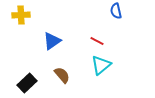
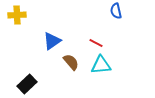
yellow cross: moved 4 px left
red line: moved 1 px left, 2 px down
cyan triangle: rotated 35 degrees clockwise
brown semicircle: moved 9 px right, 13 px up
black rectangle: moved 1 px down
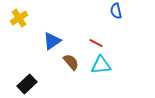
yellow cross: moved 2 px right, 3 px down; rotated 30 degrees counterclockwise
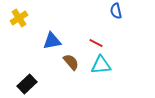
blue triangle: rotated 24 degrees clockwise
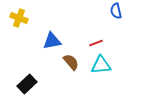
yellow cross: rotated 36 degrees counterclockwise
red line: rotated 48 degrees counterclockwise
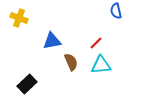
red line: rotated 24 degrees counterclockwise
brown semicircle: rotated 18 degrees clockwise
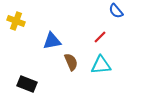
blue semicircle: rotated 28 degrees counterclockwise
yellow cross: moved 3 px left, 3 px down
red line: moved 4 px right, 6 px up
black rectangle: rotated 66 degrees clockwise
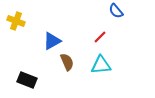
blue triangle: rotated 18 degrees counterclockwise
brown semicircle: moved 4 px left
black rectangle: moved 4 px up
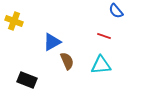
yellow cross: moved 2 px left
red line: moved 4 px right, 1 px up; rotated 64 degrees clockwise
blue triangle: moved 1 px down
brown semicircle: moved 1 px up
